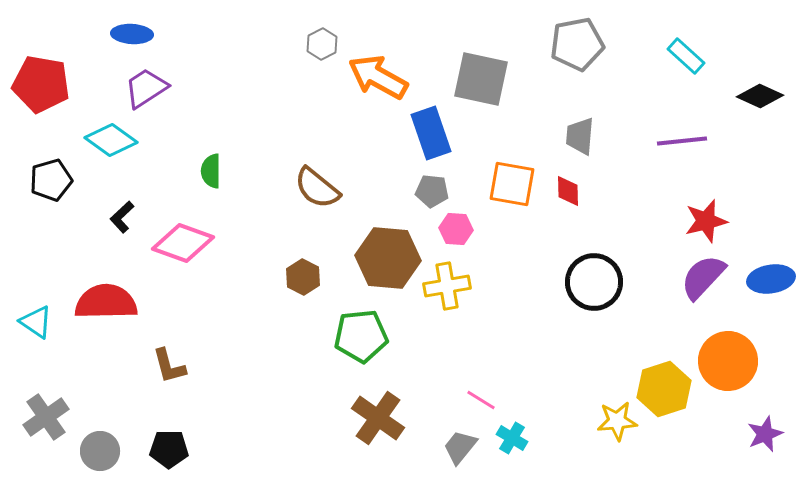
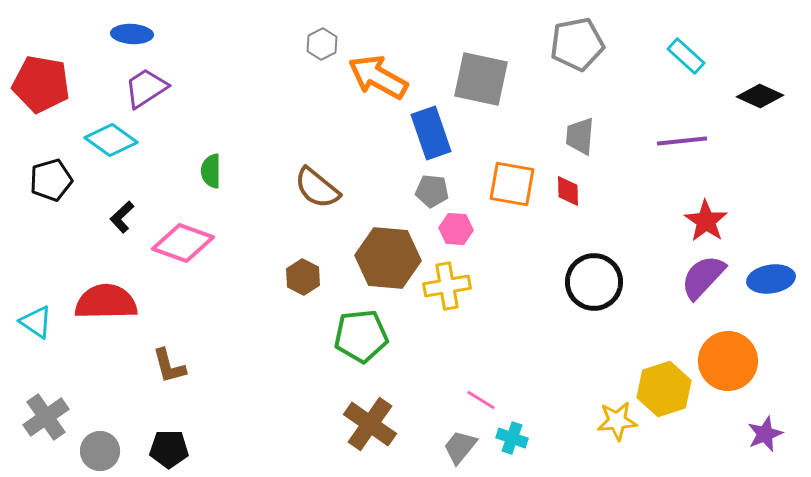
red star at (706, 221): rotated 24 degrees counterclockwise
brown cross at (378, 418): moved 8 px left, 6 px down
cyan cross at (512, 438): rotated 12 degrees counterclockwise
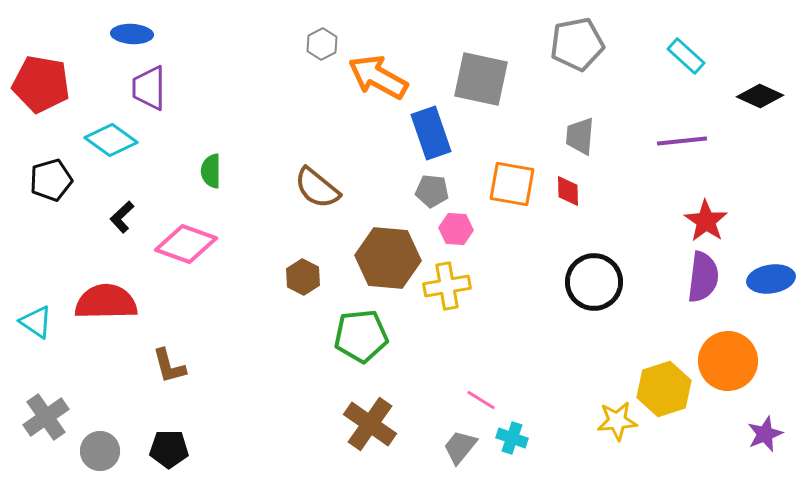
purple trapezoid at (146, 88): moved 3 px right; rotated 57 degrees counterclockwise
pink diamond at (183, 243): moved 3 px right, 1 px down
purple semicircle at (703, 277): rotated 144 degrees clockwise
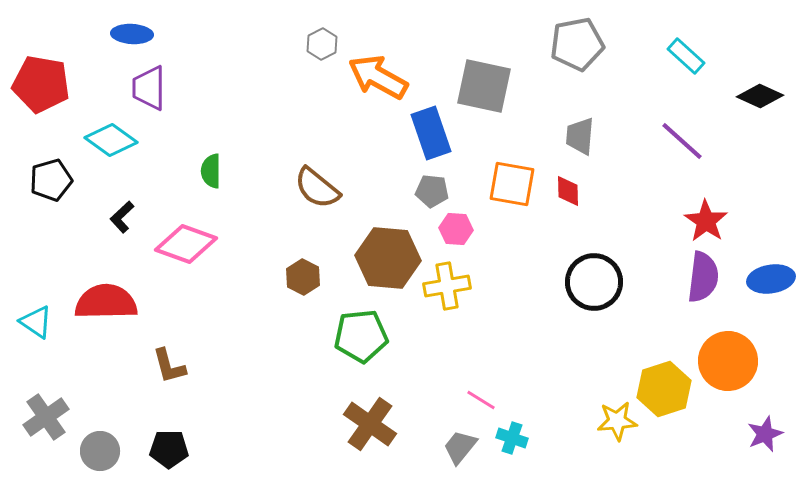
gray square at (481, 79): moved 3 px right, 7 px down
purple line at (682, 141): rotated 48 degrees clockwise
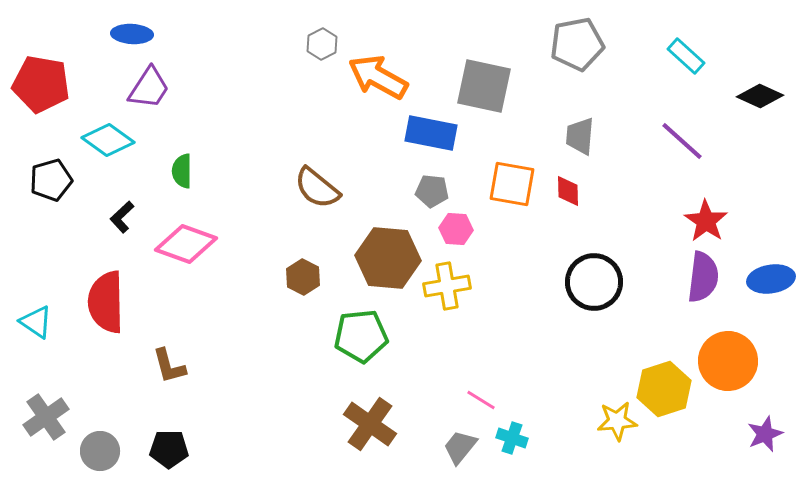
purple trapezoid at (149, 88): rotated 147 degrees counterclockwise
blue rectangle at (431, 133): rotated 60 degrees counterclockwise
cyan diamond at (111, 140): moved 3 px left
green semicircle at (211, 171): moved 29 px left
red semicircle at (106, 302): rotated 90 degrees counterclockwise
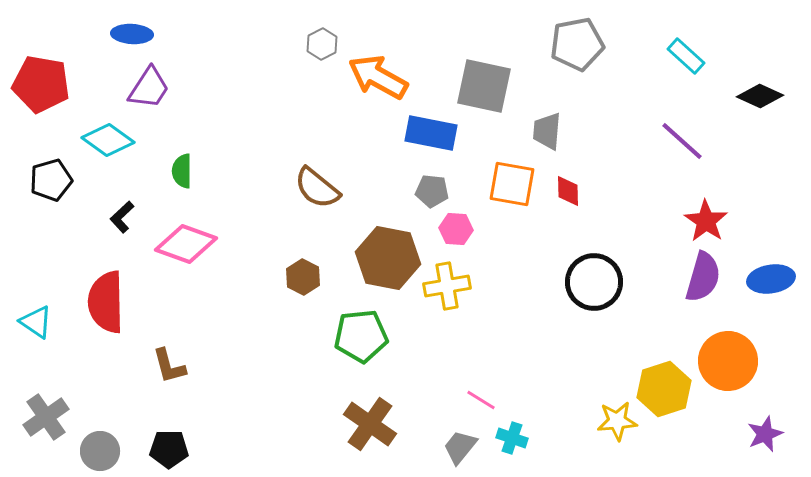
gray trapezoid at (580, 136): moved 33 px left, 5 px up
brown hexagon at (388, 258): rotated 6 degrees clockwise
purple semicircle at (703, 277): rotated 9 degrees clockwise
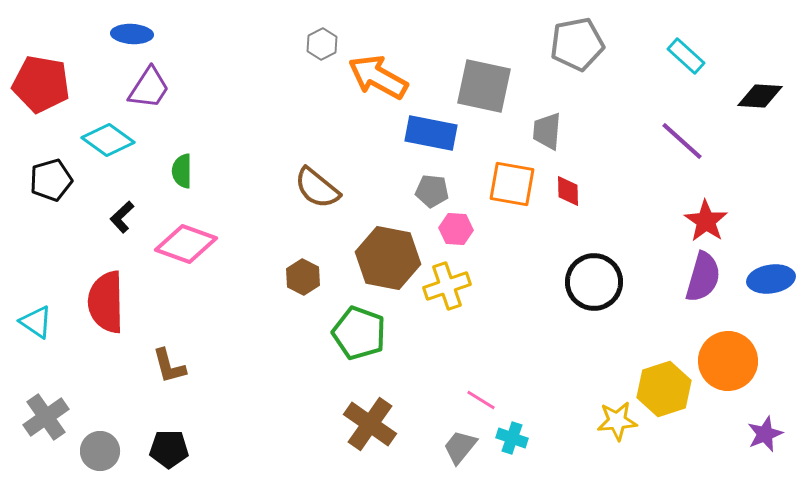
black diamond at (760, 96): rotated 21 degrees counterclockwise
yellow cross at (447, 286): rotated 9 degrees counterclockwise
green pentagon at (361, 336): moved 2 px left, 3 px up; rotated 26 degrees clockwise
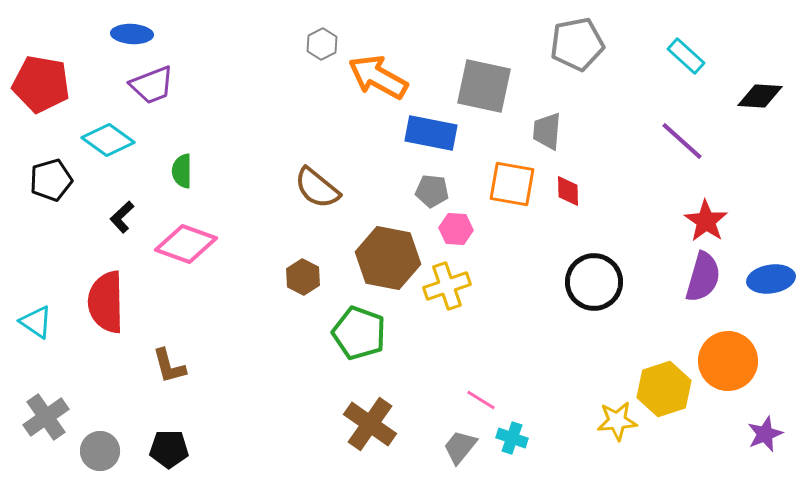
purple trapezoid at (149, 88): moved 3 px right, 3 px up; rotated 36 degrees clockwise
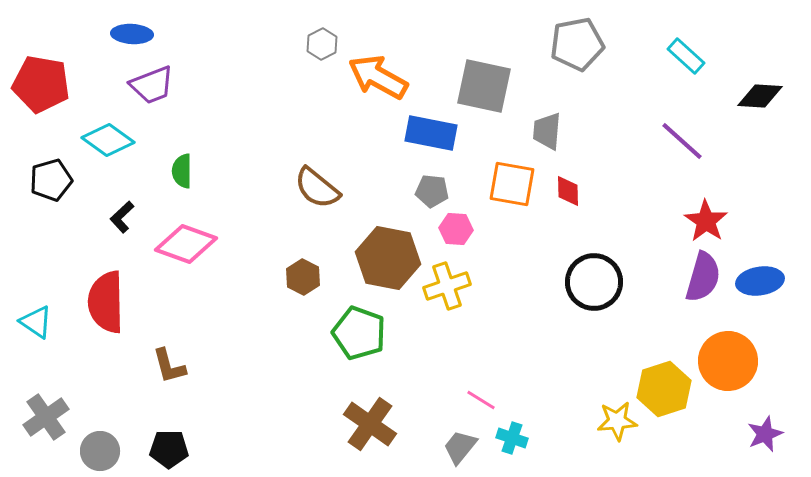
blue ellipse at (771, 279): moved 11 px left, 2 px down
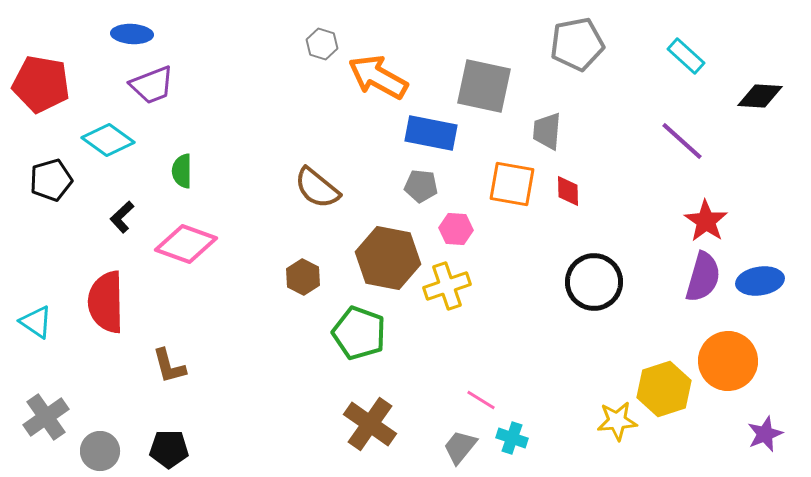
gray hexagon at (322, 44): rotated 16 degrees counterclockwise
gray pentagon at (432, 191): moved 11 px left, 5 px up
